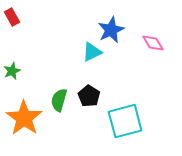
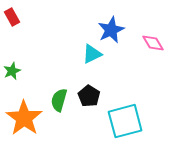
cyan triangle: moved 2 px down
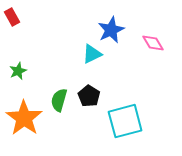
green star: moved 6 px right
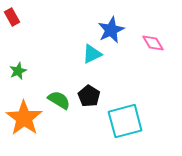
green semicircle: rotated 105 degrees clockwise
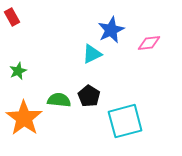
pink diamond: moved 4 px left; rotated 65 degrees counterclockwise
green semicircle: rotated 25 degrees counterclockwise
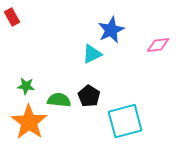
pink diamond: moved 9 px right, 2 px down
green star: moved 8 px right, 15 px down; rotated 30 degrees clockwise
orange star: moved 5 px right, 4 px down
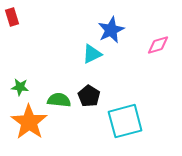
red rectangle: rotated 12 degrees clockwise
pink diamond: rotated 10 degrees counterclockwise
green star: moved 6 px left, 1 px down
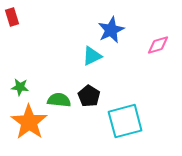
cyan triangle: moved 2 px down
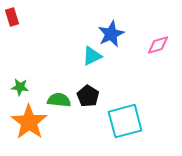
blue star: moved 4 px down
black pentagon: moved 1 px left
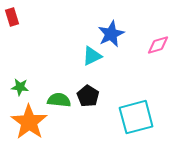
cyan square: moved 11 px right, 4 px up
